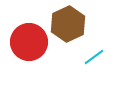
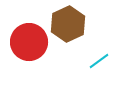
cyan line: moved 5 px right, 4 px down
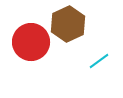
red circle: moved 2 px right
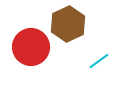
red circle: moved 5 px down
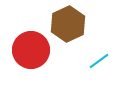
red circle: moved 3 px down
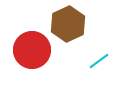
red circle: moved 1 px right
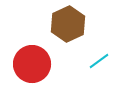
red circle: moved 14 px down
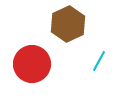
cyan line: rotated 25 degrees counterclockwise
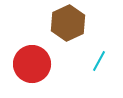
brown hexagon: moved 1 px up
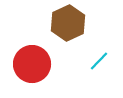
cyan line: rotated 15 degrees clockwise
